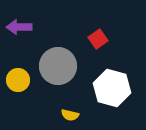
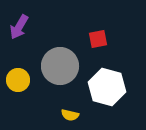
purple arrow: rotated 60 degrees counterclockwise
red square: rotated 24 degrees clockwise
gray circle: moved 2 px right
white hexagon: moved 5 px left, 1 px up
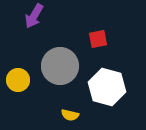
purple arrow: moved 15 px right, 11 px up
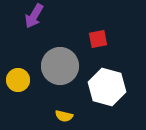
yellow semicircle: moved 6 px left, 1 px down
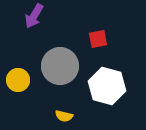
white hexagon: moved 1 px up
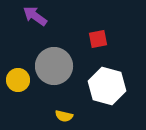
purple arrow: moved 1 px right; rotated 95 degrees clockwise
gray circle: moved 6 px left
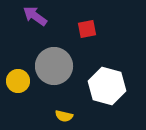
red square: moved 11 px left, 10 px up
yellow circle: moved 1 px down
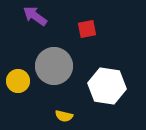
white hexagon: rotated 6 degrees counterclockwise
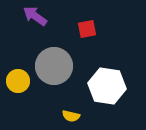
yellow semicircle: moved 7 px right
